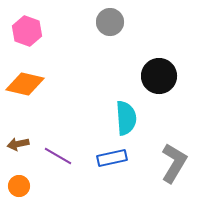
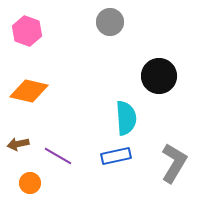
orange diamond: moved 4 px right, 7 px down
blue rectangle: moved 4 px right, 2 px up
orange circle: moved 11 px right, 3 px up
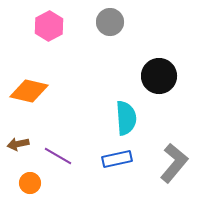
pink hexagon: moved 22 px right, 5 px up; rotated 12 degrees clockwise
blue rectangle: moved 1 px right, 3 px down
gray L-shape: rotated 9 degrees clockwise
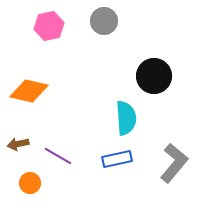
gray circle: moved 6 px left, 1 px up
pink hexagon: rotated 16 degrees clockwise
black circle: moved 5 px left
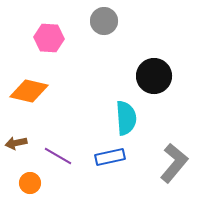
pink hexagon: moved 12 px down; rotated 16 degrees clockwise
brown arrow: moved 2 px left, 1 px up
blue rectangle: moved 7 px left, 2 px up
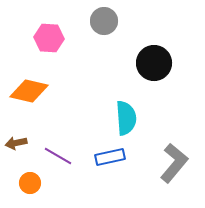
black circle: moved 13 px up
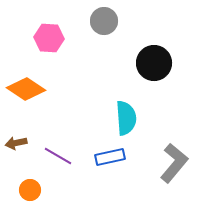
orange diamond: moved 3 px left, 2 px up; rotated 21 degrees clockwise
orange circle: moved 7 px down
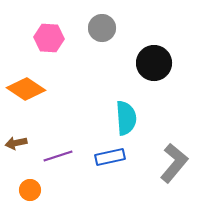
gray circle: moved 2 px left, 7 px down
purple line: rotated 48 degrees counterclockwise
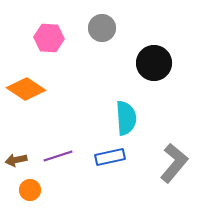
brown arrow: moved 17 px down
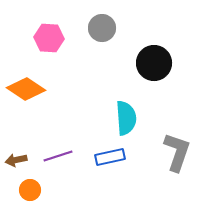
gray L-shape: moved 3 px right, 11 px up; rotated 21 degrees counterclockwise
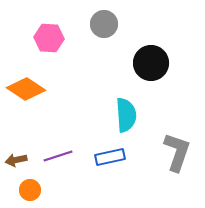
gray circle: moved 2 px right, 4 px up
black circle: moved 3 px left
cyan semicircle: moved 3 px up
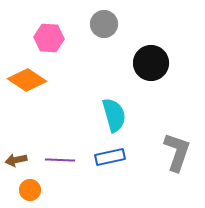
orange diamond: moved 1 px right, 9 px up
cyan semicircle: moved 12 px left; rotated 12 degrees counterclockwise
purple line: moved 2 px right, 4 px down; rotated 20 degrees clockwise
